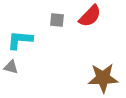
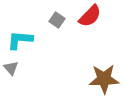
gray square: rotated 28 degrees clockwise
gray triangle: moved 1 px down; rotated 35 degrees clockwise
brown star: moved 1 px right, 1 px down
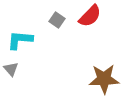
gray triangle: moved 1 px down
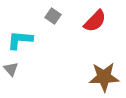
red semicircle: moved 5 px right, 5 px down
gray square: moved 4 px left, 4 px up
brown star: moved 2 px up
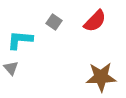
gray square: moved 1 px right, 6 px down
gray triangle: moved 1 px up
brown star: moved 3 px left
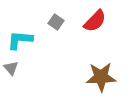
gray square: moved 2 px right
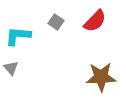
cyan L-shape: moved 2 px left, 4 px up
